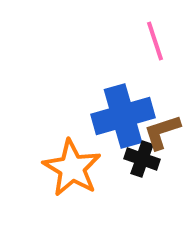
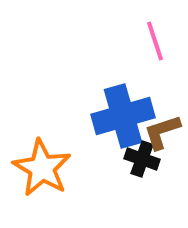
orange star: moved 30 px left
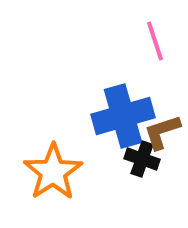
orange star: moved 11 px right, 4 px down; rotated 8 degrees clockwise
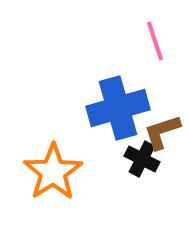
blue cross: moved 5 px left, 8 px up
black cross: rotated 8 degrees clockwise
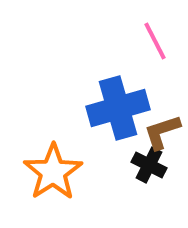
pink line: rotated 9 degrees counterclockwise
black cross: moved 7 px right, 6 px down
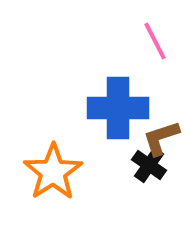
blue cross: rotated 16 degrees clockwise
brown L-shape: moved 1 px left, 6 px down
black cross: rotated 8 degrees clockwise
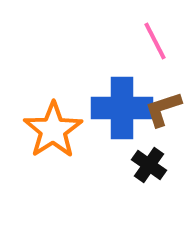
blue cross: moved 4 px right
brown L-shape: moved 2 px right, 29 px up
orange star: moved 42 px up
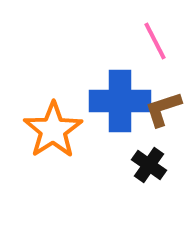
blue cross: moved 2 px left, 7 px up
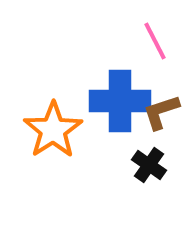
brown L-shape: moved 2 px left, 3 px down
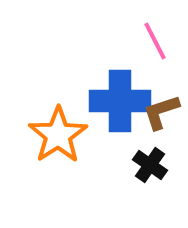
orange star: moved 5 px right, 5 px down
black cross: moved 1 px right
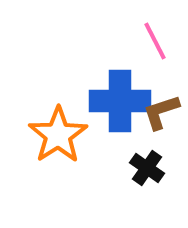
black cross: moved 3 px left, 3 px down
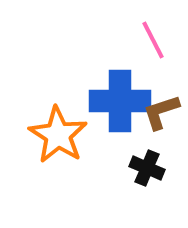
pink line: moved 2 px left, 1 px up
orange star: rotated 6 degrees counterclockwise
black cross: rotated 12 degrees counterclockwise
